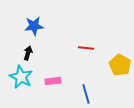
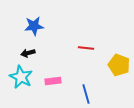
black arrow: rotated 120 degrees counterclockwise
yellow pentagon: moved 1 px left; rotated 10 degrees counterclockwise
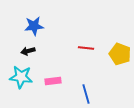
black arrow: moved 2 px up
yellow pentagon: moved 1 px right, 11 px up
cyan star: rotated 20 degrees counterclockwise
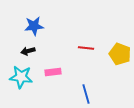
pink rectangle: moved 9 px up
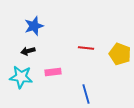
blue star: rotated 12 degrees counterclockwise
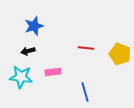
blue line: moved 1 px left, 2 px up
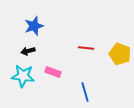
pink rectangle: rotated 28 degrees clockwise
cyan star: moved 2 px right, 1 px up
